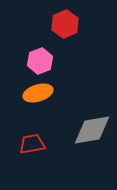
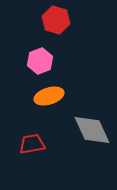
red hexagon: moved 9 px left, 4 px up; rotated 20 degrees counterclockwise
orange ellipse: moved 11 px right, 3 px down
gray diamond: rotated 75 degrees clockwise
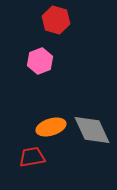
orange ellipse: moved 2 px right, 31 px down
red trapezoid: moved 13 px down
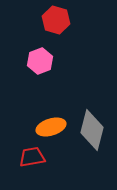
gray diamond: rotated 39 degrees clockwise
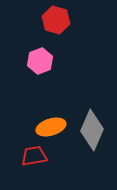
gray diamond: rotated 9 degrees clockwise
red trapezoid: moved 2 px right, 1 px up
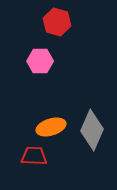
red hexagon: moved 1 px right, 2 px down
pink hexagon: rotated 20 degrees clockwise
red trapezoid: rotated 12 degrees clockwise
